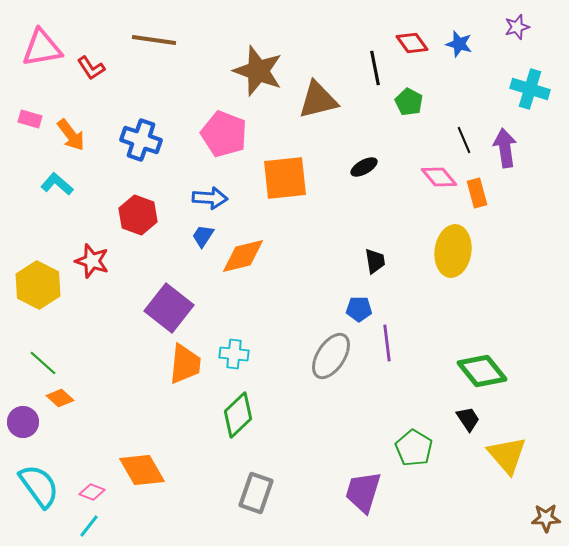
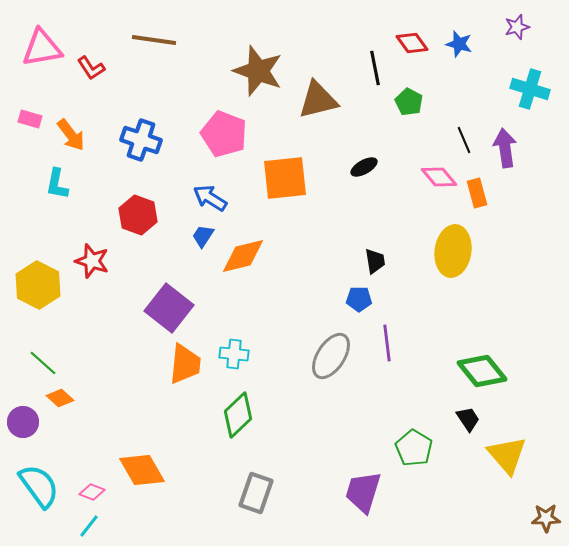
cyan L-shape at (57, 184): rotated 120 degrees counterclockwise
blue arrow at (210, 198): rotated 152 degrees counterclockwise
blue pentagon at (359, 309): moved 10 px up
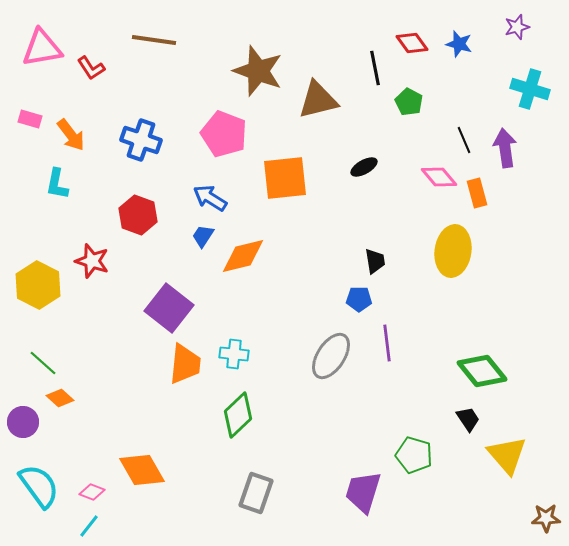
green pentagon at (414, 448): moved 7 px down; rotated 15 degrees counterclockwise
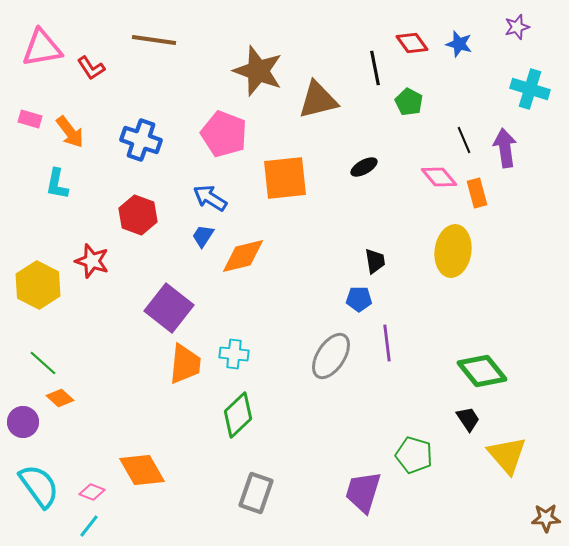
orange arrow at (71, 135): moved 1 px left, 3 px up
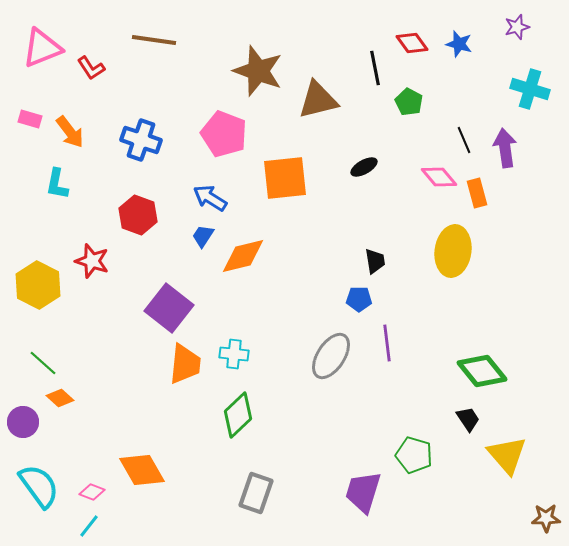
pink triangle at (42, 48): rotated 12 degrees counterclockwise
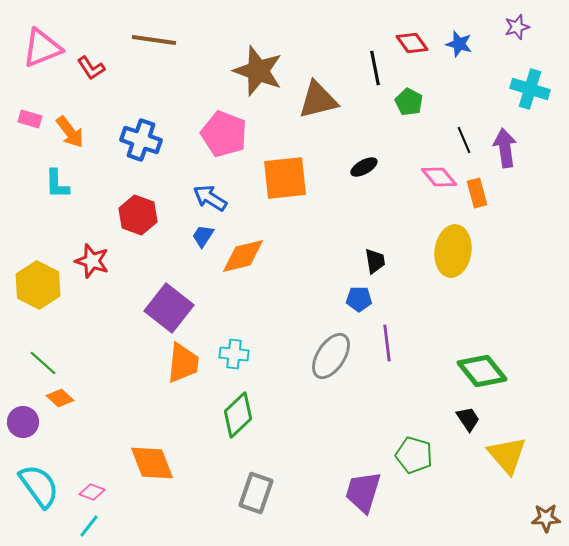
cyan L-shape at (57, 184): rotated 12 degrees counterclockwise
orange trapezoid at (185, 364): moved 2 px left, 1 px up
orange diamond at (142, 470): moved 10 px right, 7 px up; rotated 9 degrees clockwise
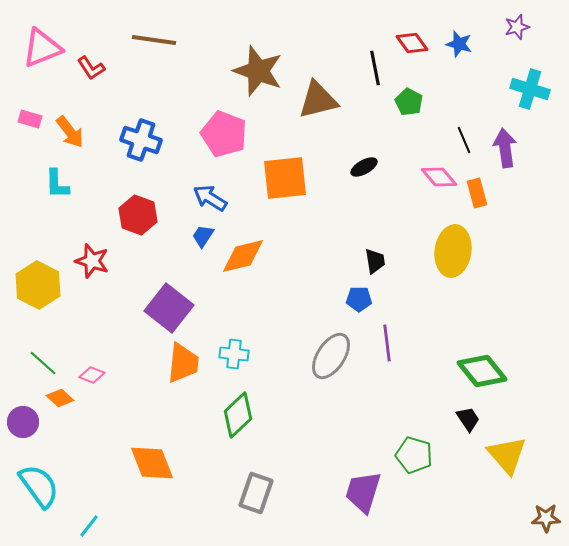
pink diamond at (92, 492): moved 117 px up
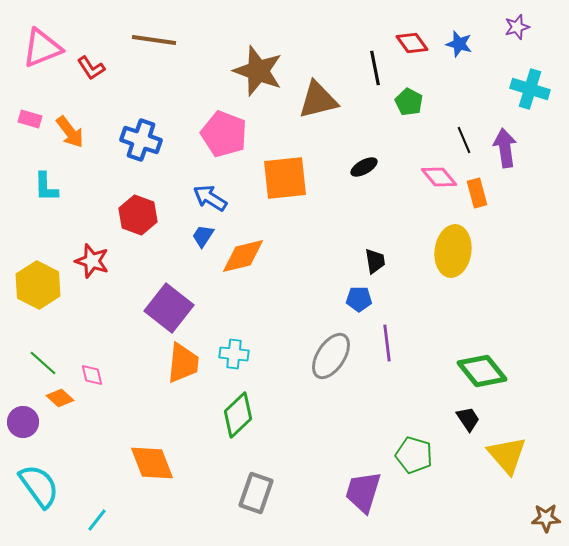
cyan L-shape at (57, 184): moved 11 px left, 3 px down
pink diamond at (92, 375): rotated 55 degrees clockwise
cyan line at (89, 526): moved 8 px right, 6 px up
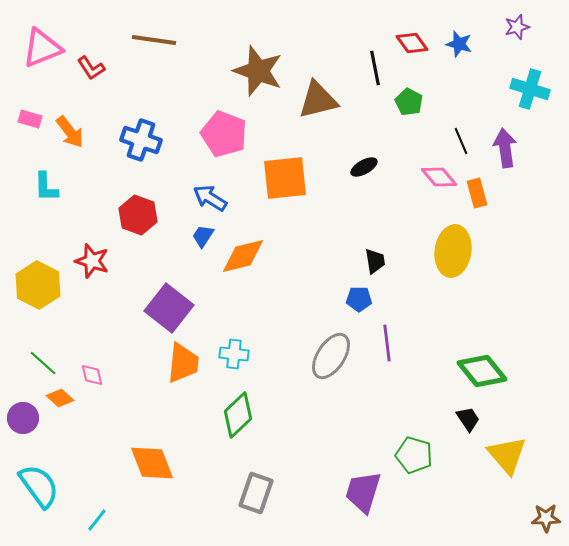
black line at (464, 140): moved 3 px left, 1 px down
purple circle at (23, 422): moved 4 px up
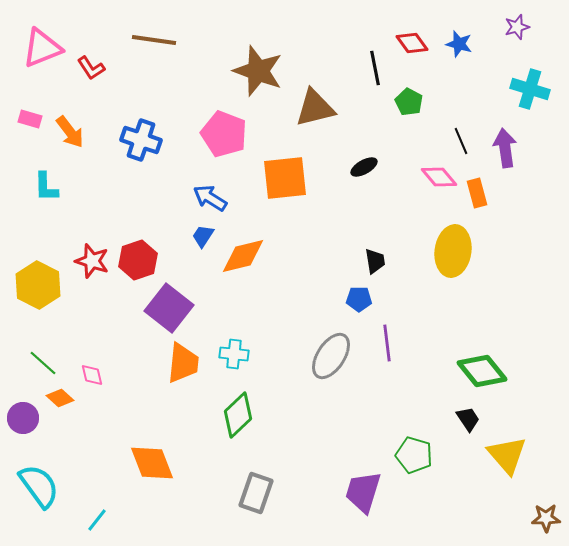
brown triangle at (318, 100): moved 3 px left, 8 px down
red hexagon at (138, 215): moved 45 px down; rotated 21 degrees clockwise
